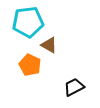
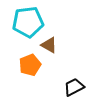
orange pentagon: rotated 25 degrees clockwise
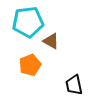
brown triangle: moved 2 px right, 4 px up
black trapezoid: moved 2 px up; rotated 75 degrees counterclockwise
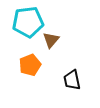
brown triangle: moved 1 px up; rotated 42 degrees clockwise
black trapezoid: moved 2 px left, 5 px up
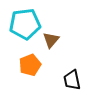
cyan pentagon: moved 3 px left, 2 px down
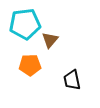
brown triangle: moved 1 px left
orange pentagon: rotated 20 degrees clockwise
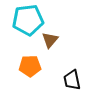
cyan pentagon: moved 3 px right, 4 px up
orange pentagon: moved 1 px down
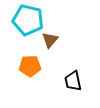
cyan pentagon: rotated 20 degrees clockwise
black trapezoid: moved 1 px right, 1 px down
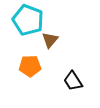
cyan pentagon: rotated 8 degrees clockwise
black trapezoid: rotated 20 degrees counterclockwise
